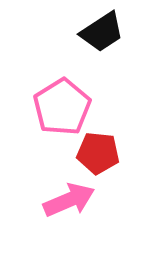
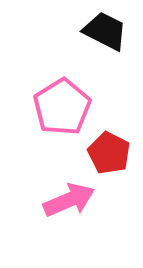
black trapezoid: moved 3 px right, 1 px up; rotated 120 degrees counterclockwise
red pentagon: moved 11 px right; rotated 21 degrees clockwise
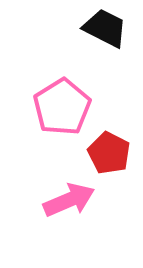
black trapezoid: moved 3 px up
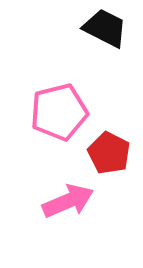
pink pentagon: moved 3 px left, 5 px down; rotated 18 degrees clockwise
pink arrow: moved 1 px left, 1 px down
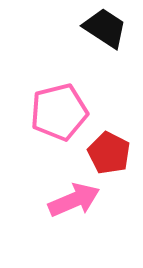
black trapezoid: rotated 6 degrees clockwise
pink arrow: moved 6 px right, 1 px up
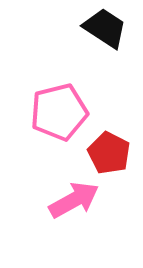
pink arrow: rotated 6 degrees counterclockwise
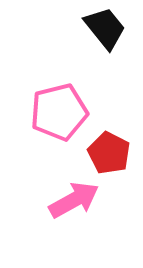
black trapezoid: rotated 18 degrees clockwise
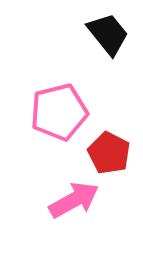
black trapezoid: moved 3 px right, 6 px down
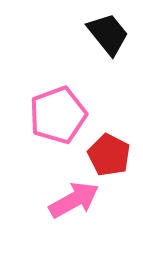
pink pentagon: moved 1 px left, 3 px down; rotated 6 degrees counterclockwise
red pentagon: moved 2 px down
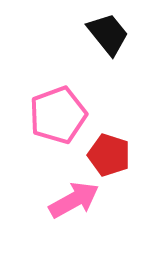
red pentagon: rotated 9 degrees counterclockwise
